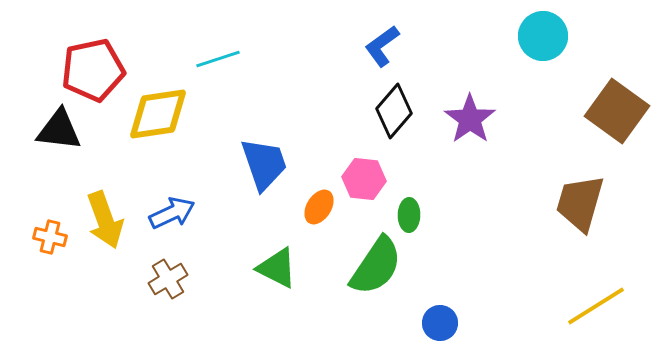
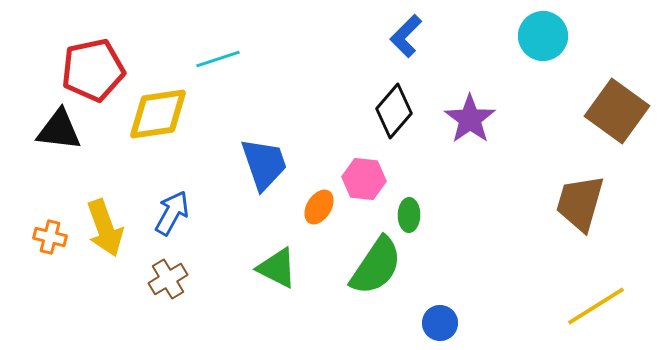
blue L-shape: moved 24 px right, 10 px up; rotated 9 degrees counterclockwise
blue arrow: rotated 36 degrees counterclockwise
yellow arrow: moved 8 px down
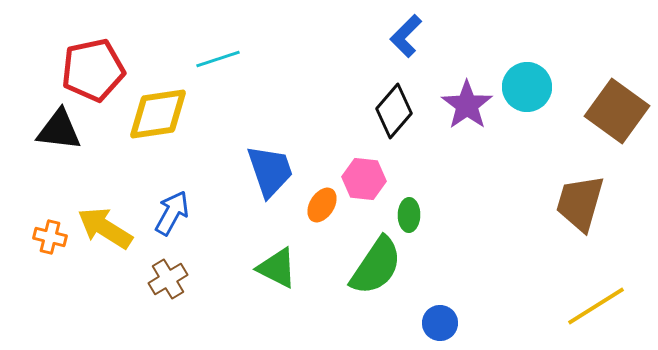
cyan circle: moved 16 px left, 51 px down
purple star: moved 3 px left, 14 px up
blue trapezoid: moved 6 px right, 7 px down
orange ellipse: moved 3 px right, 2 px up
yellow arrow: rotated 142 degrees clockwise
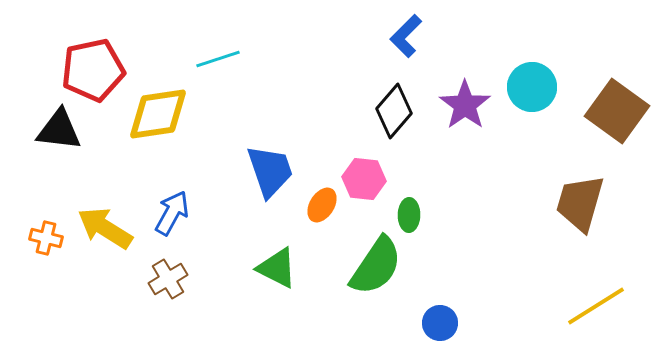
cyan circle: moved 5 px right
purple star: moved 2 px left
orange cross: moved 4 px left, 1 px down
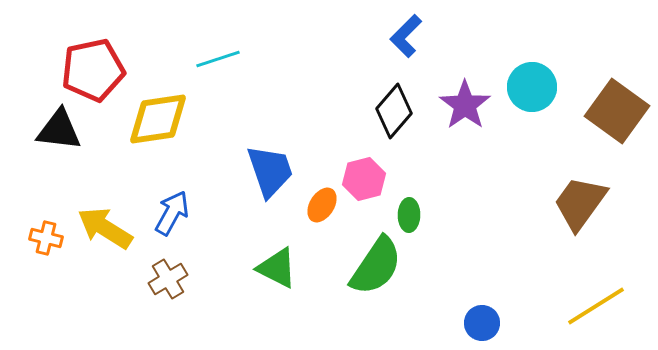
yellow diamond: moved 5 px down
pink hexagon: rotated 21 degrees counterclockwise
brown trapezoid: rotated 20 degrees clockwise
blue circle: moved 42 px right
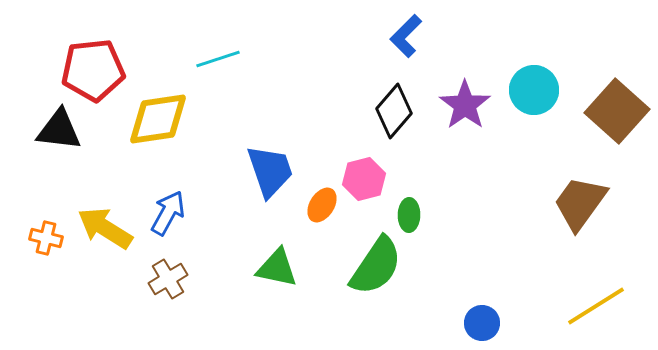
red pentagon: rotated 6 degrees clockwise
cyan circle: moved 2 px right, 3 px down
brown square: rotated 6 degrees clockwise
blue arrow: moved 4 px left
green triangle: rotated 15 degrees counterclockwise
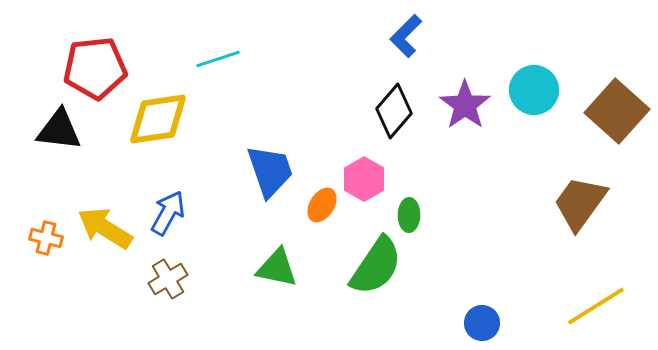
red pentagon: moved 2 px right, 2 px up
pink hexagon: rotated 15 degrees counterclockwise
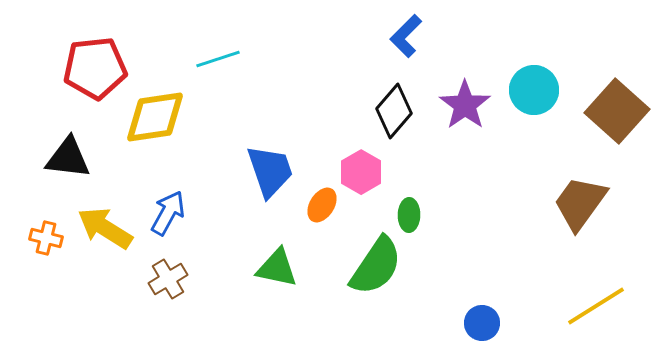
yellow diamond: moved 3 px left, 2 px up
black triangle: moved 9 px right, 28 px down
pink hexagon: moved 3 px left, 7 px up
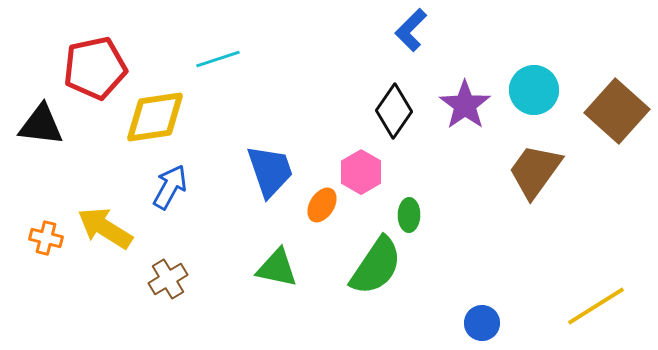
blue L-shape: moved 5 px right, 6 px up
red pentagon: rotated 6 degrees counterclockwise
black diamond: rotated 6 degrees counterclockwise
black triangle: moved 27 px left, 33 px up
brown trapezoid: moved 45 px left, 32 px up
blue arrow: moved 2 px right, 26 px up
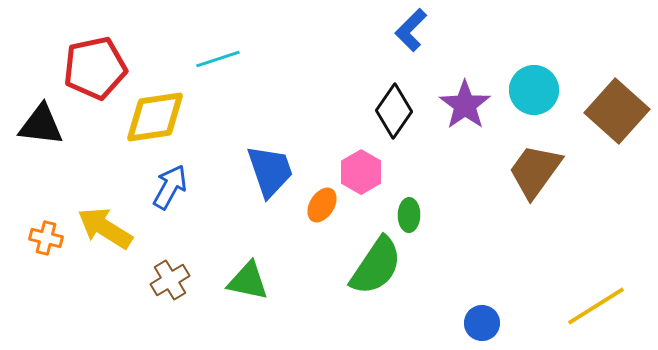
green triangle: moved 29 px left, 13 px down
brown cross: moved 2 px right, 1 px down
